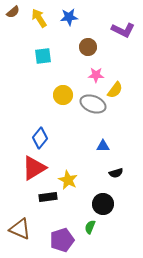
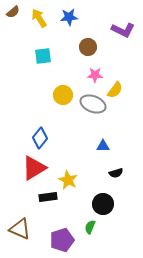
pink star: moved 1 px left
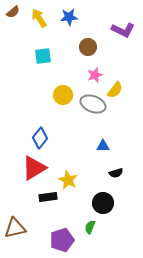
pink star: rotated 21 degrees counterclockwise
black circle: moved 1 px up
brown triangle: moved 5 px left, 1 px up; rotated 35 degrees counterclockwise
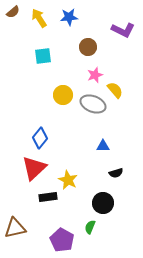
yellow semicircle: rotated 78 degrees counterclockwise
red triangle: rotated 12 degrees counterclockwise
purple pentagon: rotated 25 degrees counterclockwise
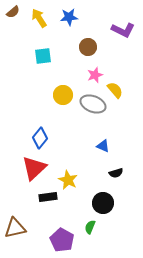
blue triangle: rotated 24 degrees clockwise
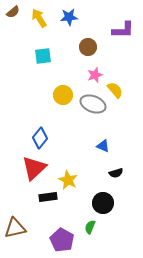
purple L-shape: rotated 25 degrees counterclockwise
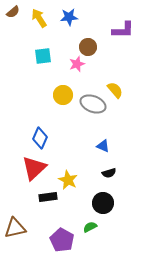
pink star: moved 18 px left, 11 px up
blue diamond: rotated 15 degrees counterclockwise
black semicircle: moved 7 px left
green semicircle: rotated 40 degrees clockwise
